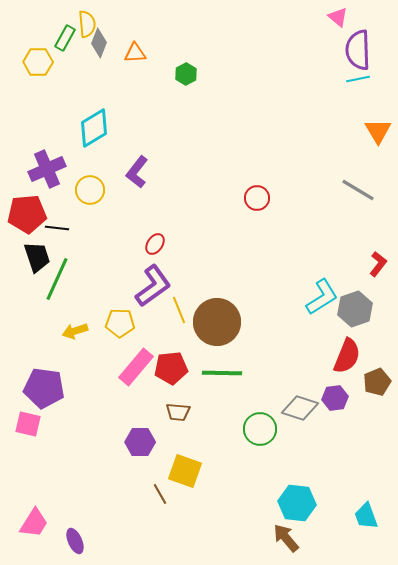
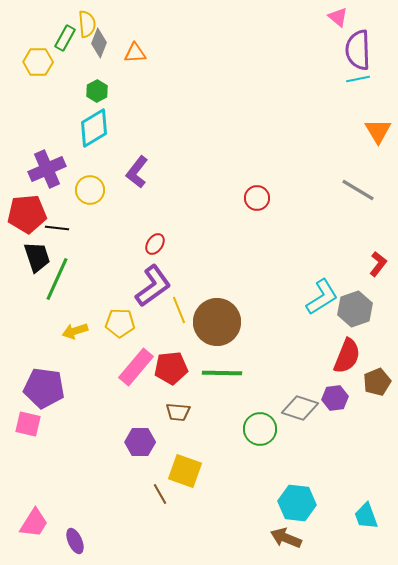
green hexagon at (186, 74): moved 89 px left, 17 px down
brown arrow at (286, 538): rotated 28 degrees counterclockwise
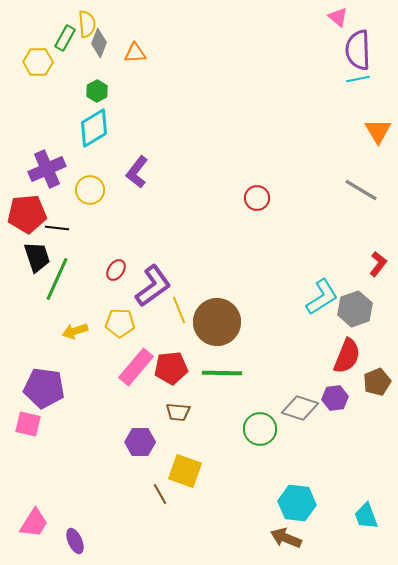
gray line at (358, 190): moved 3 px right
red ellipse at (155, 244): moved 39 px left, 26 px down
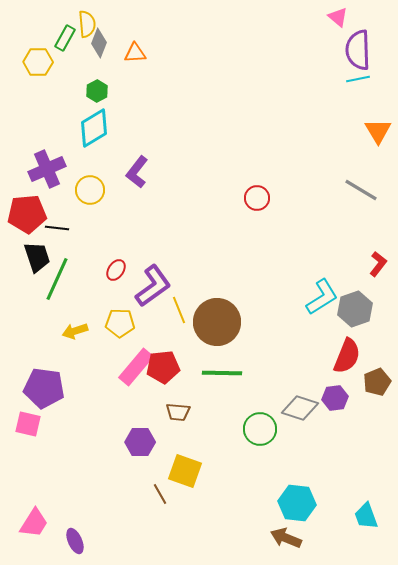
red pentagon at (171, 368): moved 8 px left, 1 px up
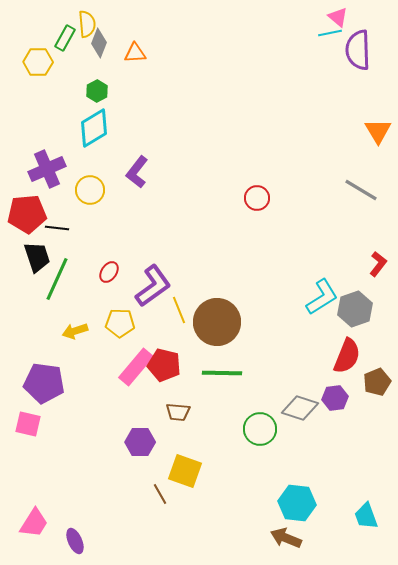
cyan line at (358, 79): moved 28 px left, 46 px up
red ellipse at (116, 270): moved 7 px left, 2 px down
red pentagon at (163, 367): moved 1 px right, 2 px up; rotated 20 degrees clockwise
purple pentagon at (44, 388): moved 5 px up
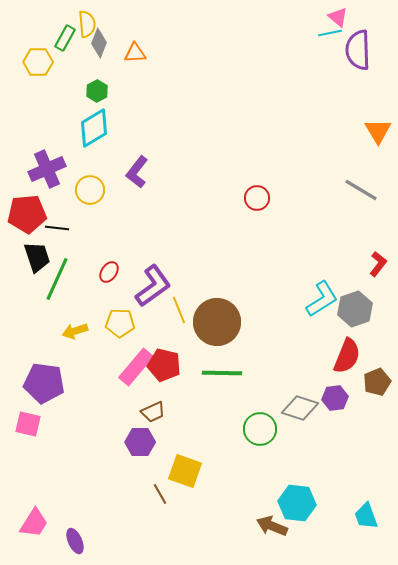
cyan L-shape at (322, 297): moved 2 px down
brown trapezoid at (178, 412): moved 25 px left; rotated 30 degrees counterclockwise
brown arrow at (286, 538): moved 14 px left, 12 px up
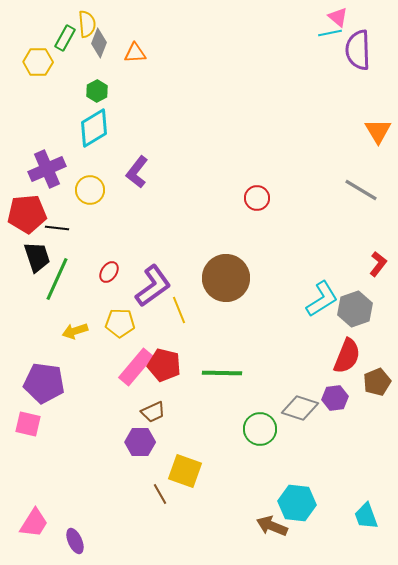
brown circle at (217, 322): moved 9 px right, 44 px up
